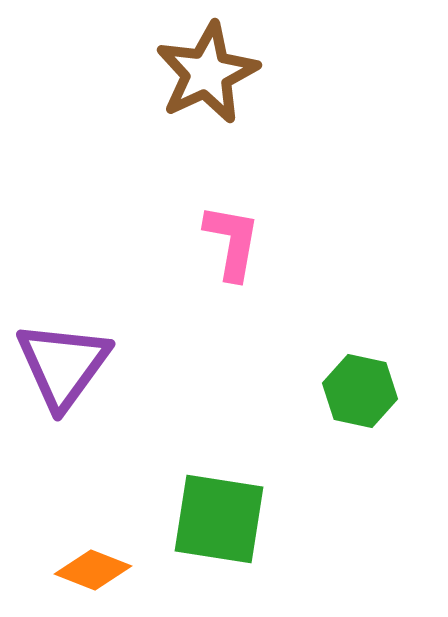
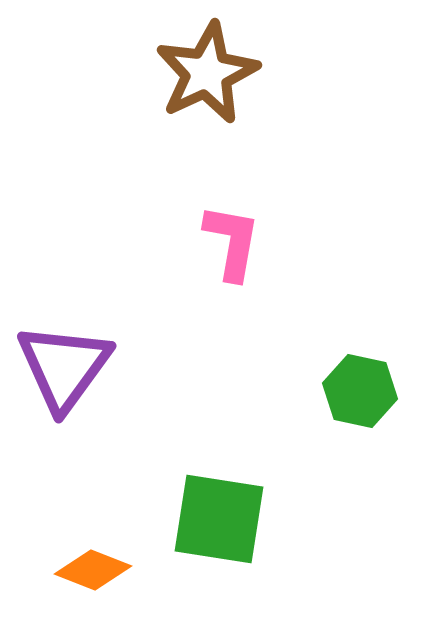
purple triangle: moved 1 px right, 2 px down
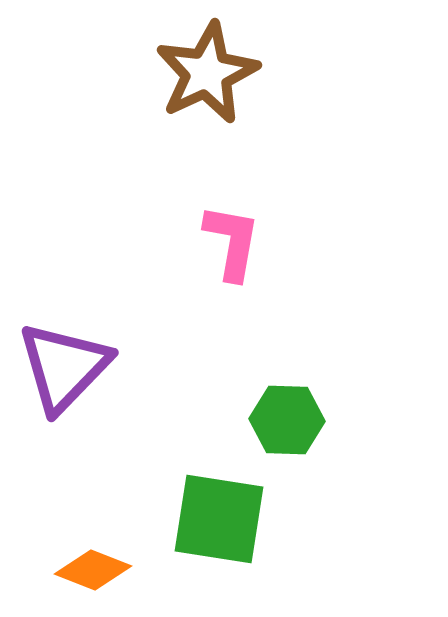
purple triangle: rotated 8 degrees clockwise
green hexagon: moved 73 px left, 29 px down; rotated 10 degrees counterclockwise
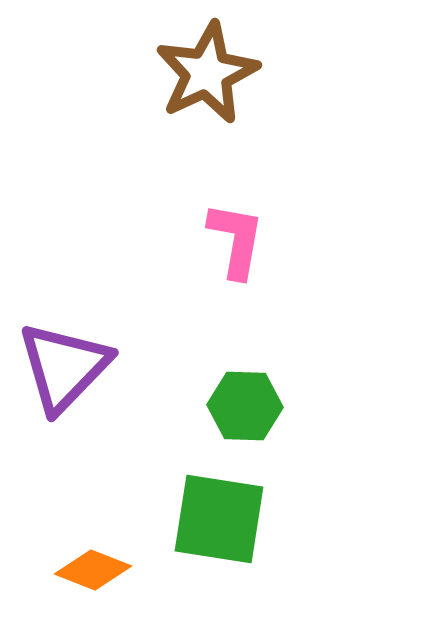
pink L-shape: moved 4 px right, 2 px up
green hexagon: moved 42 px left, 14 px up
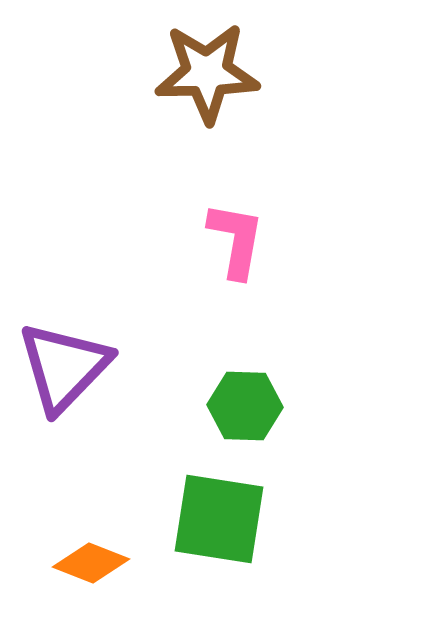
brown star: rotated 24 degrees clockwise
orange diamond: moved 2 px left, 7 px up
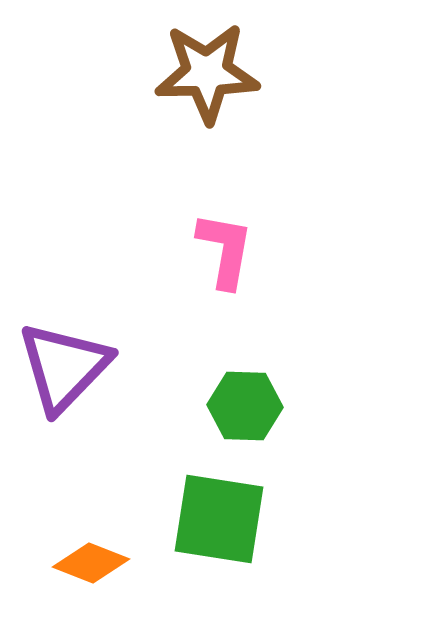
pink L-shape: moved 11 px left, 10 px down
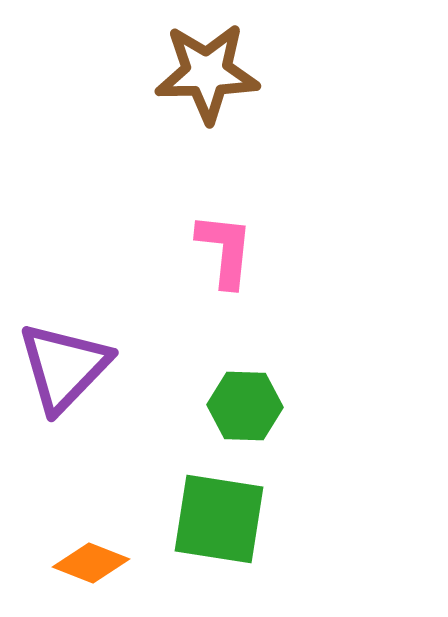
pink L-shape: rotated 4 degrees counterclockwise
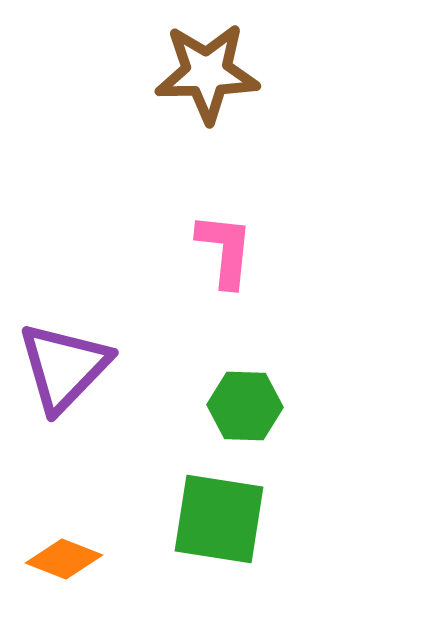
orange diamond: moved 27 px left, 4 px up
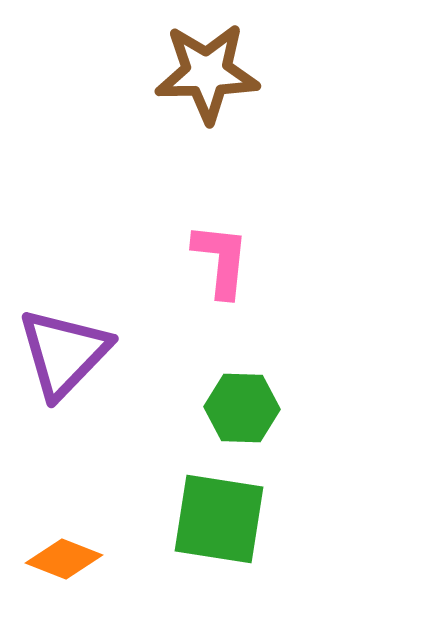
pink L-shape: moved 4 px left, 10 px down
purple triangle: moved 14 px up
green hexagon: moved 3 px left, 2 px down
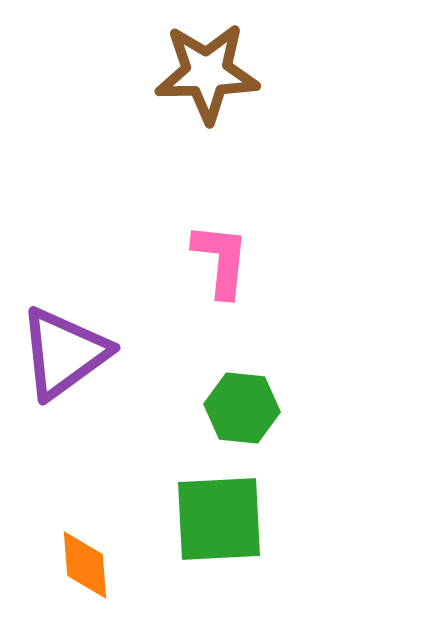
purple triangle: rotated 10 degrees clockwise
green hexagon: rotated 4 degrees clockwise
green square: rotated 12 degrees counterclockwise
orange diamond: moved 21 px right, 6 px down; rotated 64 degrees clockwise
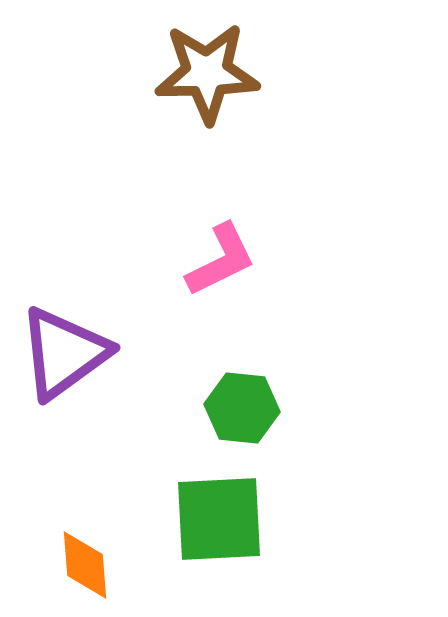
pink L-shape: rotated 58 degrees clockwise
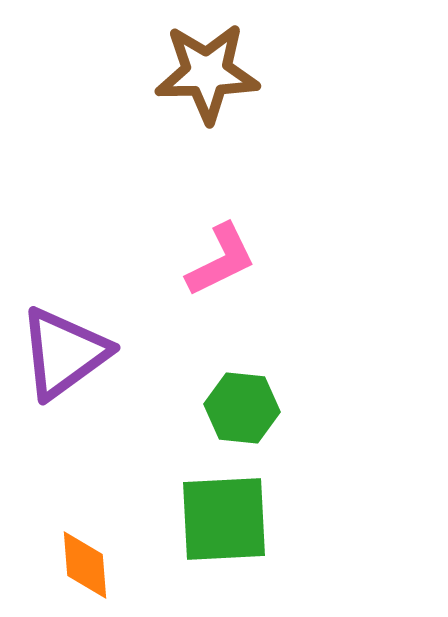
green square: moved 5 px right
